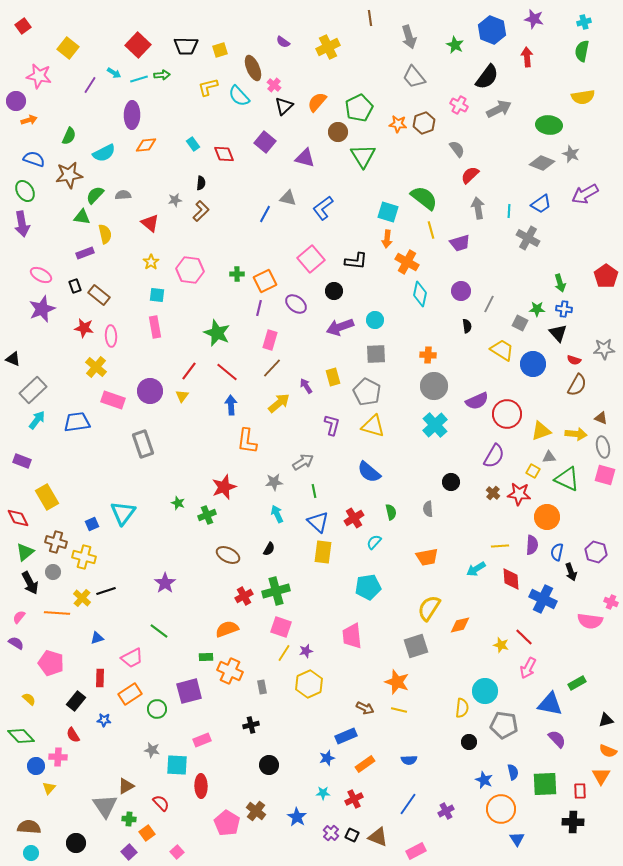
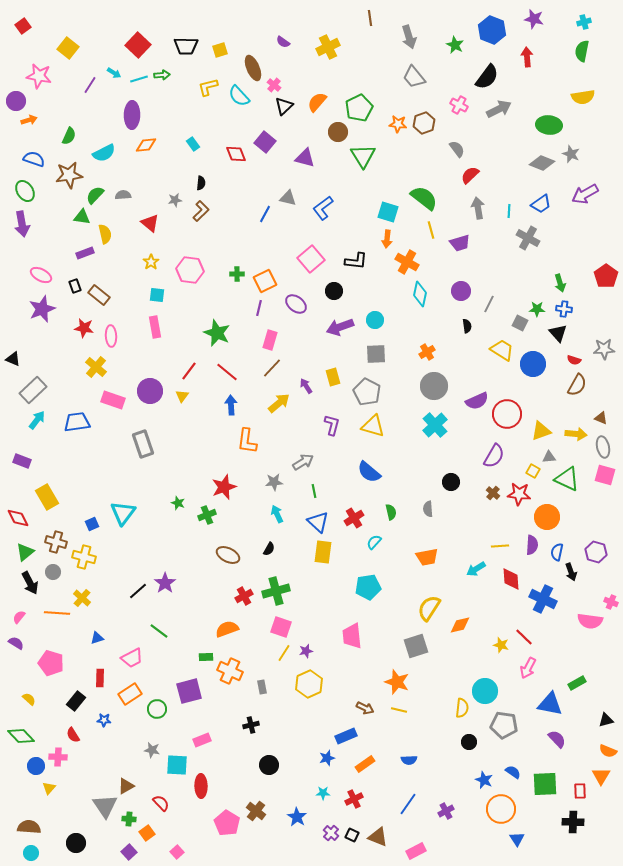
red diamond at (224, 154): moved 12 px right
orange cross at (428, 355): moved 1 px left, 3 px up; rotated 35 degrees counterclockwise
black line at (106, 591): moved 32 px right; rotated 24 degrees counterclockwise
blue semicircle at (513, 772): rotated 42 degrees counterclockwise
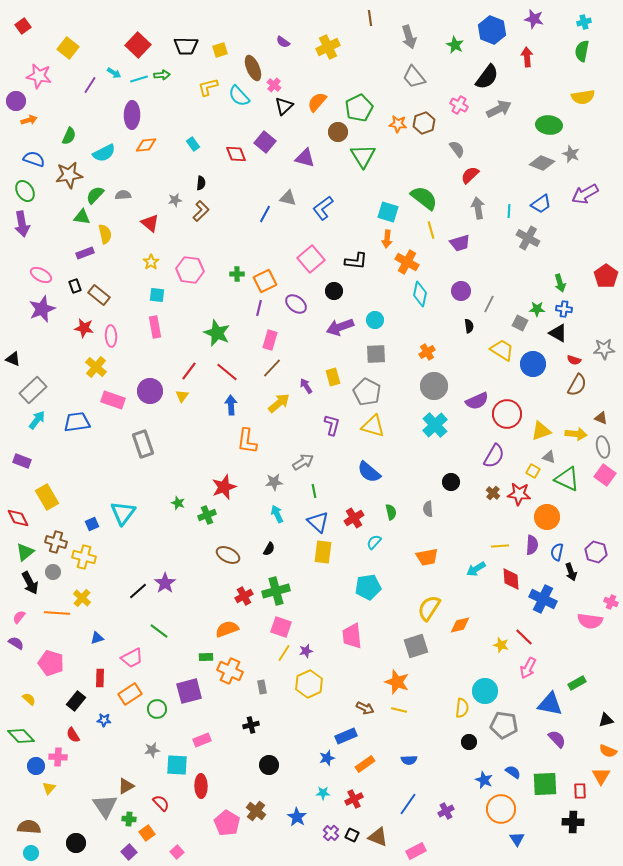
black semicircle at (467, 326): moved 2 px right
black triangle at (558, 333): rotated 18 degrees counterclockwise
gray triangle at (549, 457): rotated 24 degrees clockwise
pink square at (605, 475): rotated 20 degrees clockwise
gray star at (152, 750): rotated 21 degrees counterclockwise
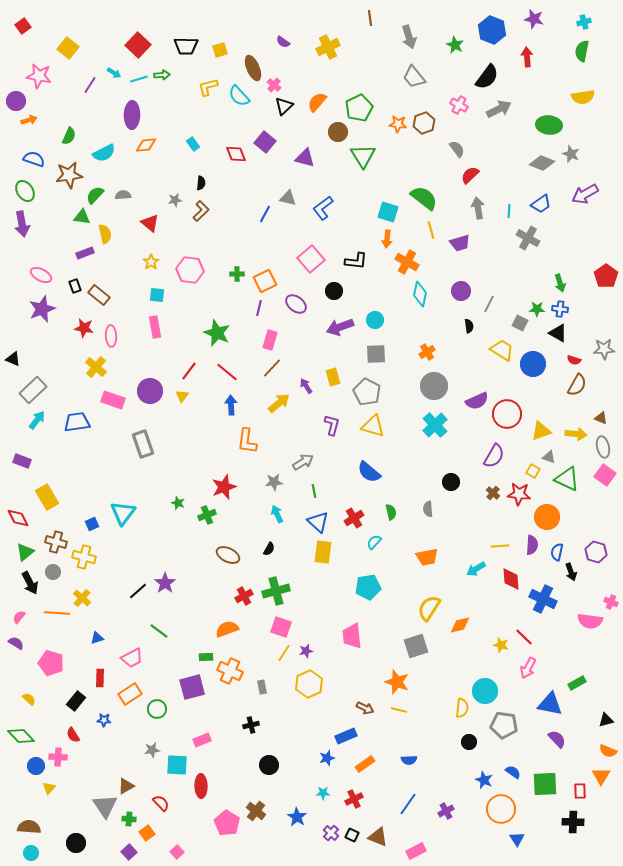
blue cross at (564, 309): moved 4 px left
purple square at (189, 691): moved 3 px right, 4 px up
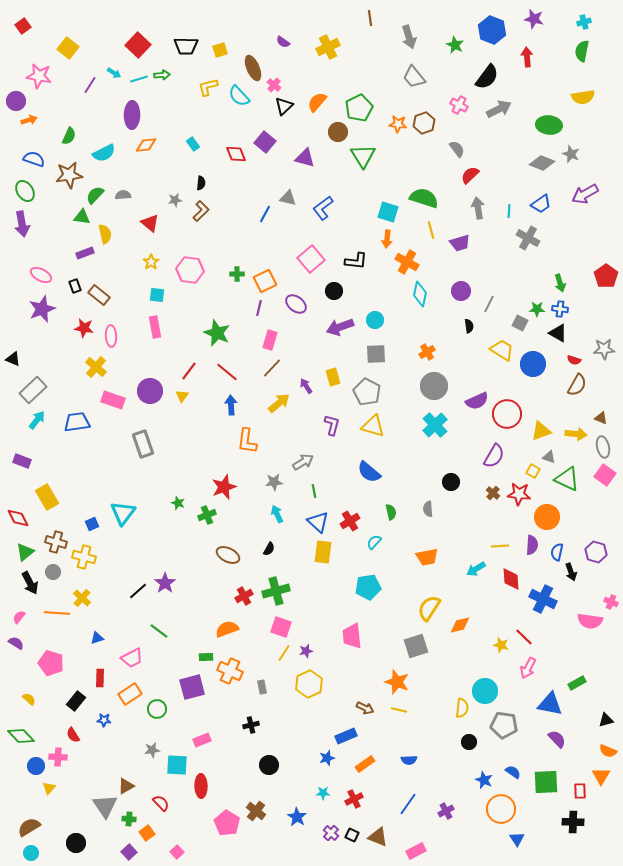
green semicircle at (424, 198): rotated 20 degrees counterclockwise
red cross at (354, 518): moved 4 px left, 3 px down
green square at (545, 784): moved 1 px right, 2 px up
brown semicircle at (29, 827): rotated 35 degrees counterclockwise
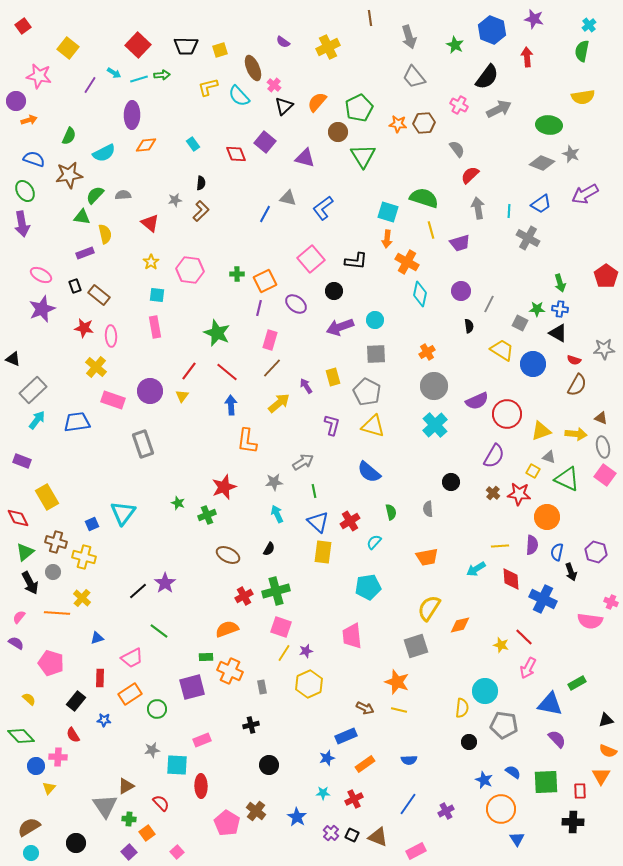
cyan cross at (584, 22): moved 5 px right, 3 px down; rotated 24 degrees counterclockwise
brown hexagon at (424, 123): rotated 15 degrees clockwise
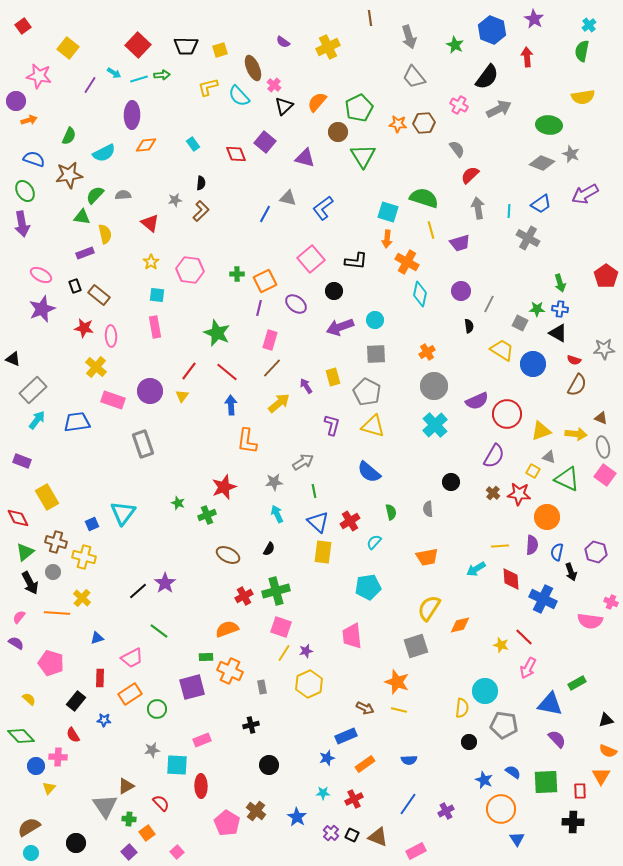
purple star at (534, 19): rotated 18 degrees clockwise
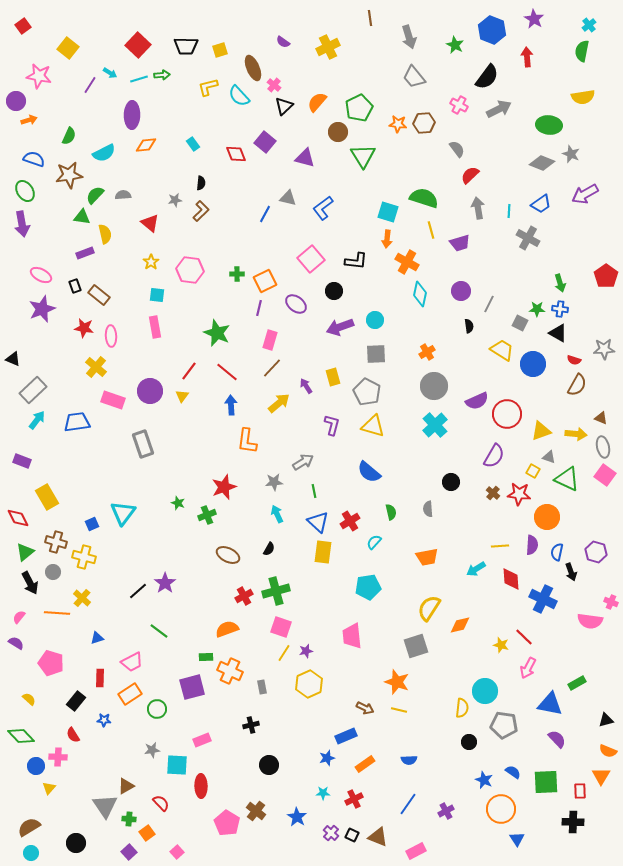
cyan arrow at (114, 73): moved 4 px left
pink trapezoid at (132, 658): moved 4 px down
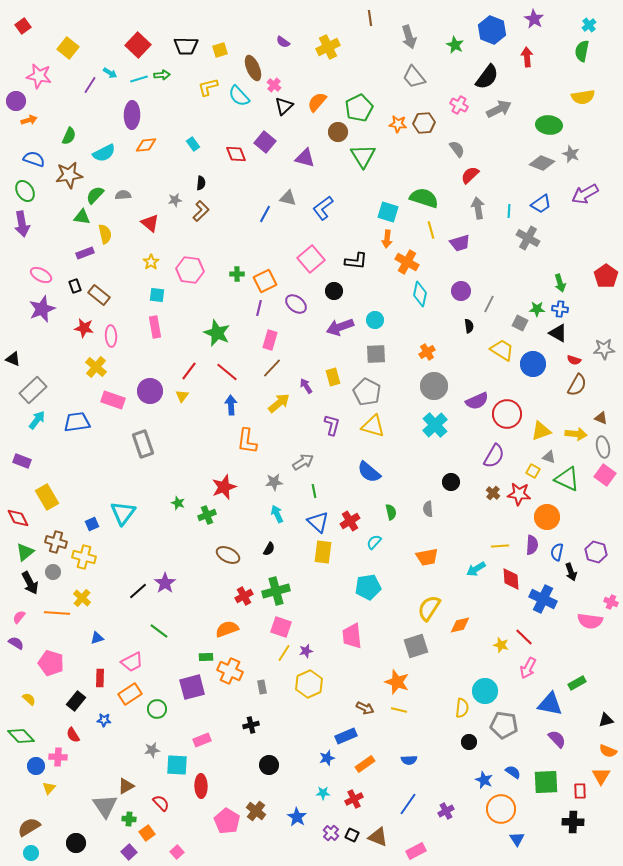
pink pentagon at (227, 823): moved 2 px up
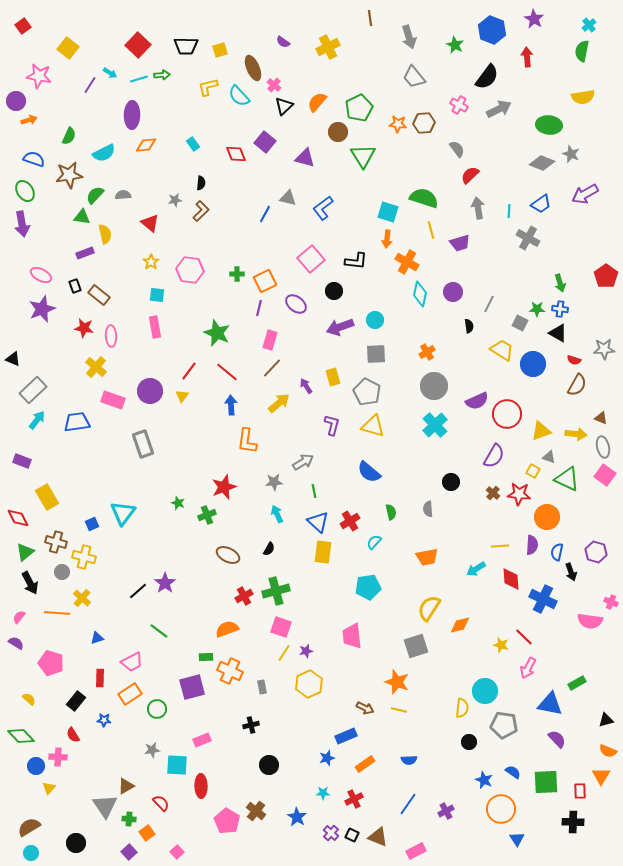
purple circle at (461, 291): moved 8 px left, 1 px down
gray circle at (53, 572): moved 9 px right
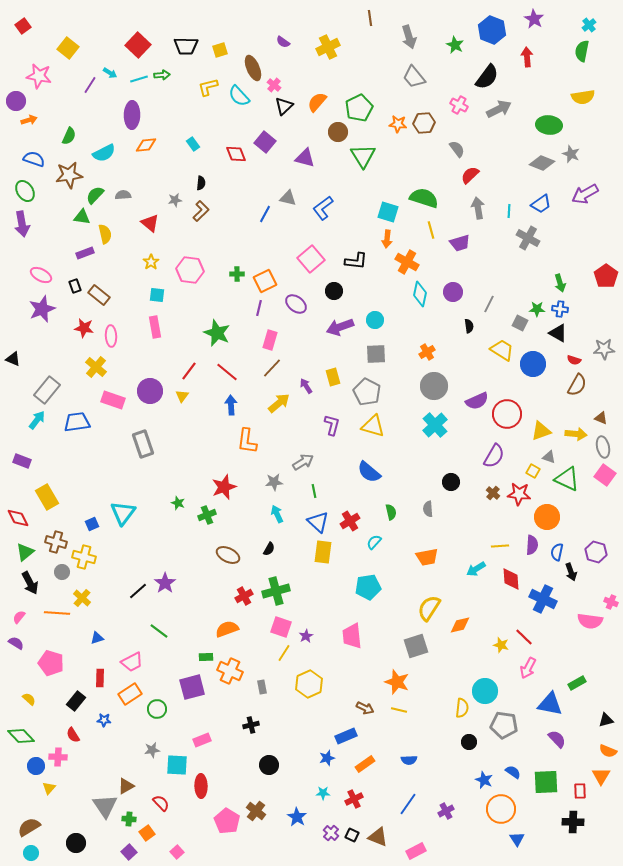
gray rectangle at (33, 390): moved 14 px right; rotated 8 degrees counterclockwise
purple star at (306, 651): moved 15 px up; rotated 16 degrees counterclockwise
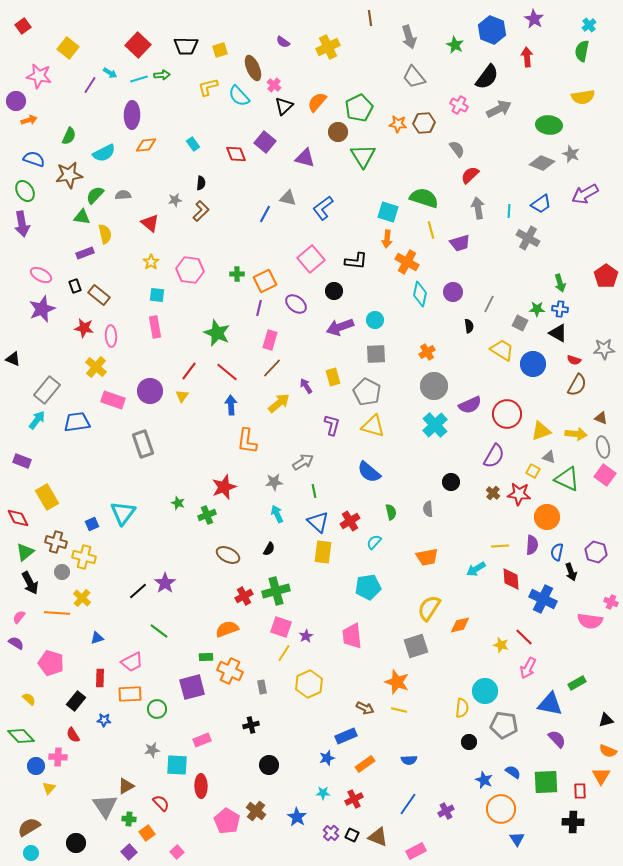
purple semicircle at (477, 401): moved 7 px left, 4 px down
orange rectangle at (130, 694): rotated 30 degrees clockwise
